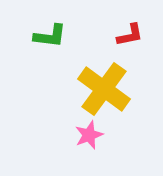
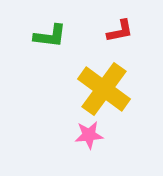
red L-shape: moved 10 px left, 4 px up
pink star: rotated 16 degrees clockwise
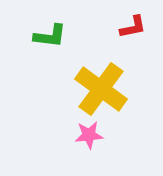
red L-shape: moved 13 px right, 4 px up
yellow cross: moved 3 px left
